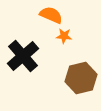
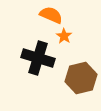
orange star: rotated 28 degrees clockwise
black cross: moved 15 px right, 2 px down; rotated 32 degrees counterclockwise
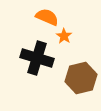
orange semicircle: moved 4 px left, 2 px down
black cross: moved 1 px left
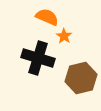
black cross: moved 1 px right
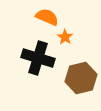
orange star: moved 1 px right, 1 px down
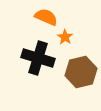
orange semicircle: moved 1 px left
brown hexagon: moved 6 px up
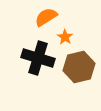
orange semicircle: rotated 55 degrees counterclockwise
brown hexagon: moved 2 px left, 5 px up
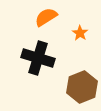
orange star: moved 15 px right, 4 px up
brown hexagon: moved 3 px right, 20 px down; rotated 8 degrees counterclockwise
